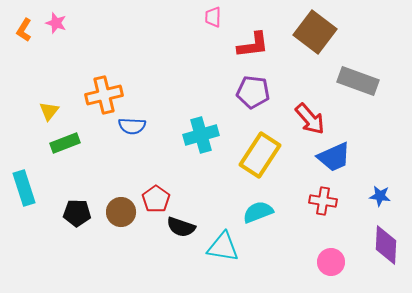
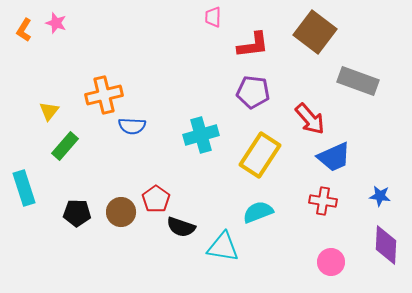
green rectangle: moved 3 px down; rotated 28 degrees counterclockwise
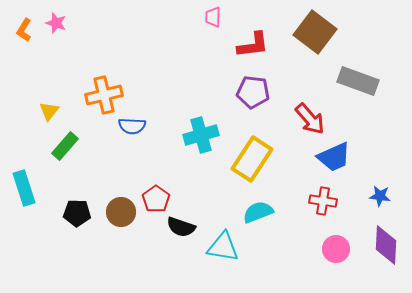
yellow rectangle: moved 8 px left, 4 px down
pink circle: moved 5 px right, 13 px up
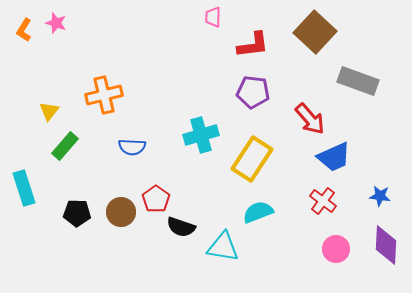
brown square: rotated 6 degrees clockwise
blue semicircle: moved 21 px down
red cross: rotated 28 degrees clockwise
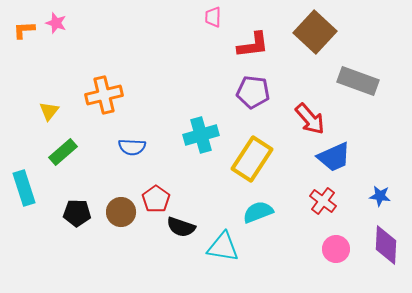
orange L-shape: rotated 55 degrees clockwise
green rectangle: moved 2 px left, 6 px down; rotated 8 degrees clockwise
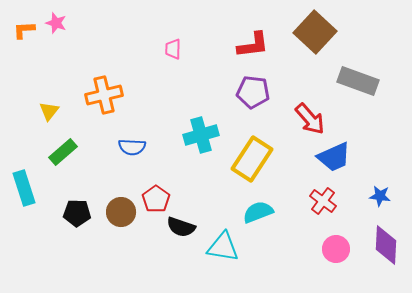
pink trapezoid: moved 40 px left, 32 px down
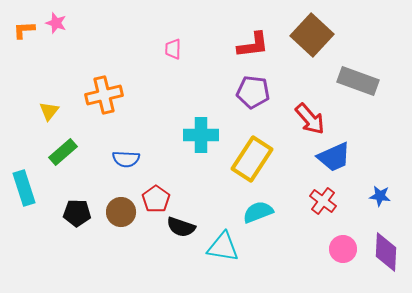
brown square: moved 3 px left, 3 px down
cyan cross: rotated 16 degrees clockwise
blue semicircle: moved 6 px left, 12 px down
purple diamond: moved 7 px down
pink circle: moved 7 px right
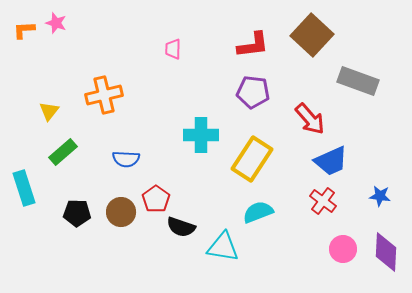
blue trapezoid: moved 3 px left, 4 px down
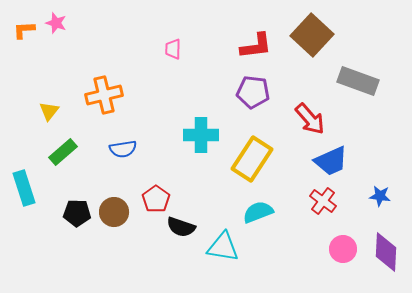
red L-shape: moved 3 px right, 1 px down
blue semicircle: moved 3 px left, 10 px up; rotated 12 degrees counterclockwise
brown circle: moved 7 px left
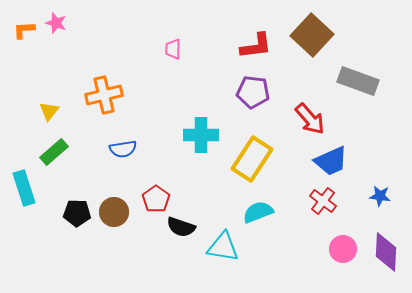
green rectangle: moved 9 px left
